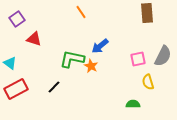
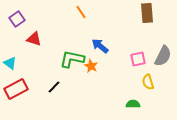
blue arrow: rotated 78 degrees clockwise
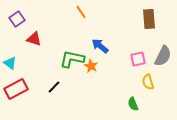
brown rectangle: moved 2 px right, 6 px down
green semicircle: rotated 112 degrees counterclockwise
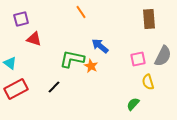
purple square: moved 4 px right; rotated 21 degrees clockwise
green semicircle: rotated 64 degrees clockwise
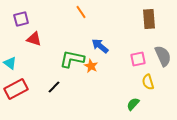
gray semicircle: rotated 50 degrees counterclockwise
